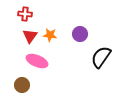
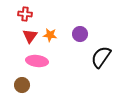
pink ellipse: rotated 15 degrees counterclockwise
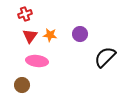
red cross: rotated 24 degrees counterclockwise
black semicircle: moved 4 px right; rotated 10 degrees clockwise
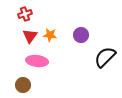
purple circle: moved 1 px right, 1 px down
brown circle: moved 1 px right
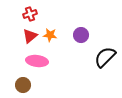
red cross: moved 5 px right
red triangle: rotated 14 degrees clockwise
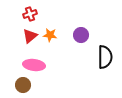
black semicircle: rotated 135 degrees clockwise
pink ellipse: moved 3 px left, 4 px down
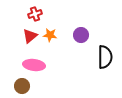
red cross: moved 5 px right
brown circle: moved 1 px left, 1 px down
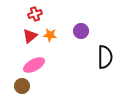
purple circle: moved 4 px up
pink ellipse: rotated 35 degrees counterclockwise
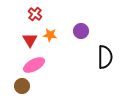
red cross: rotated 32 degrees counterclockwise
red triangle: moved 4 px down; rotated 21 degrees counterclockwise
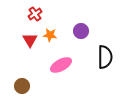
red cross: rotated 16 degrees clockwise
pink ellipse: moved 27 px right
